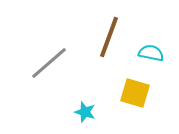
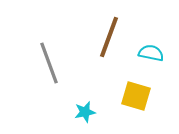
gray line: rotated 69 degrees counterclockwise
yellow square: moved 1 px right, 3 px down
cyan star: rotated 30 degrees counterclockwise
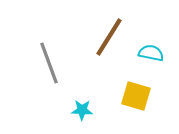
brown line: rotated 12 degrees clockwise
cyan star: moved 3 px left, 2 px up; rotated 15 degrees clockwise
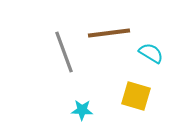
brown line: moved 4 px up; rotated 51 degrees clockwise
cyan semicircle: rotated 20 degrees clockwise
gray line: moved 15 px right, 11 px up
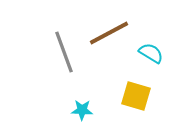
brown line: rotated 21 degrees counterclockwise
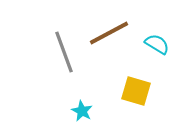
cyan semicircle: moved 6 px right, 9 px up
yellow square: moved 5 px up
cyan star: moved 1 px down; rotated 25 degrees clockwise
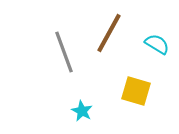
brown line: rotated 33 degrees counterclockwise
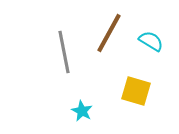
cyan semicircle: moved 6 px left, 3 px up
gray line: rotated 9 degrees clockwise
